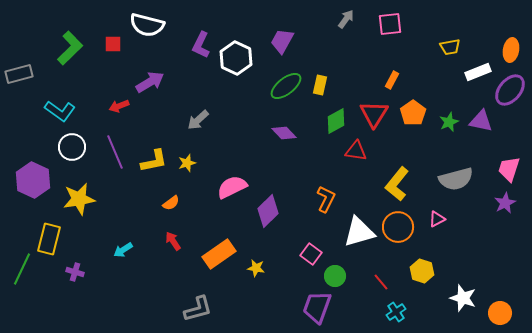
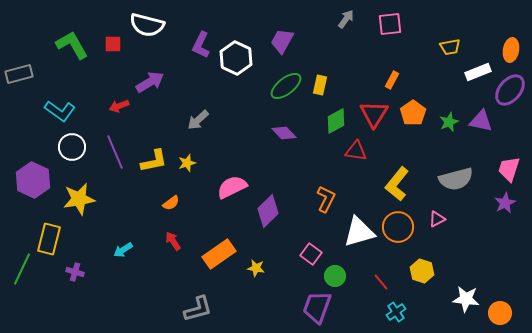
green L-shape at (70, 48): moved 2 px right, 3 px up; rotated 76 degrees counterclockwise
white star at (463, 298): moved 3 px right, 1 px down; rotated 12 degrees counterclockwise
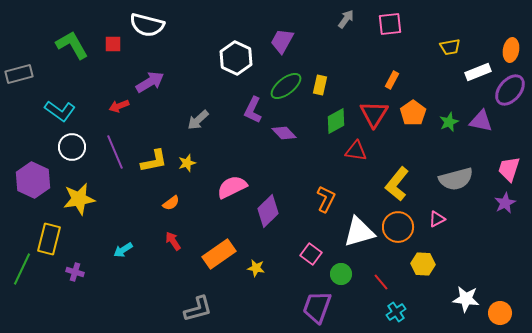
purple L-shape at (201, 45): moved 52 px right, 65 px down
yellow hexagon at (422, 271): moved 1 px right, 7 px up; rotated 15 degrees counterclockwise
green circle at (335, 276): moved 6 px right, 2 px up
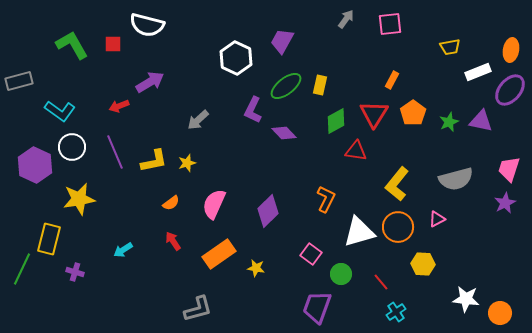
gray rectangle at (19, 74): moved 7 px down
purple hexagon at (33, 180): moved 2 px right, 15 px up
pink semicircle at (232, 187): moved 18 px left, 17 px down; rotated 40 degrees counterclockwise
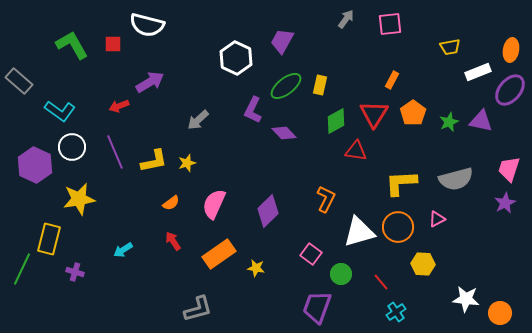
gray rectangle at (19, 81): rotated 56 degrees clockwise
yellow L-shape at (397, 184): moved 4 px right, 1 px up; rotated 48 degrees clockwise
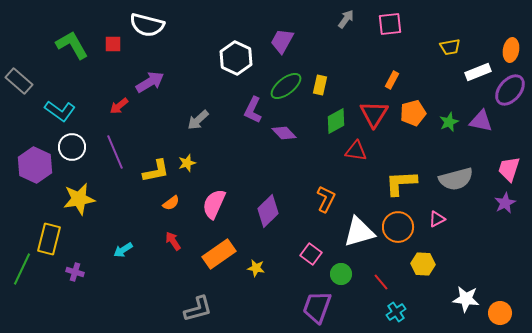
red arrow at (119, 106): rotated 18 degrees counterclockwise
orange pentagon at (413, 113): rotated 20 degrees clockwise
yellow L-shape at (154, 161): moved 2 px right, 10 px down
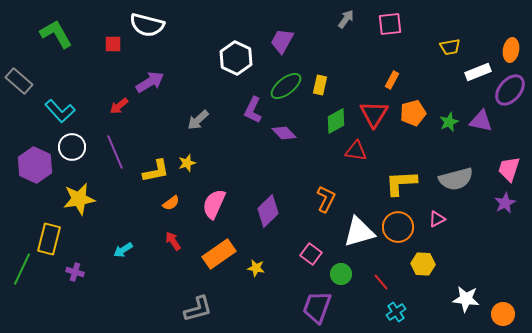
green L-shape at (72, 45): moved 16 px left, 11 px up
cyan L-shape at (60, 111): rotated 12 degrees clockwise
orange circle at (500, 313): moved 3 px right, 1 px down
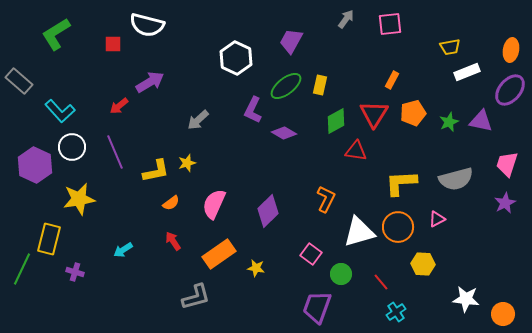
green L-shape at (56, 34): rotated 92 degrees counterclockwise
purple trapezoid at (282, 41): moved 9 px right
white rectangle at (478, 72): moved 11 px left
purple diamond at (284, 133): rotated 15 degrees counterclockwise
pink trapezoid at (509, 169): moved 2 px left, 5 px up
gray L-shape at (198, 309): moved 2 px left, 12 px up
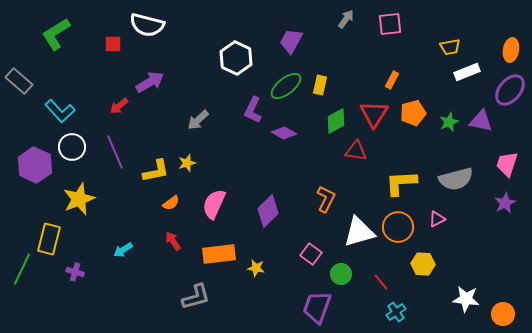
yellow star at (79, 199): rotated 12 degrees counterclockwise
orange rectangle at (219, 254): rotated 28 degrees clockwise
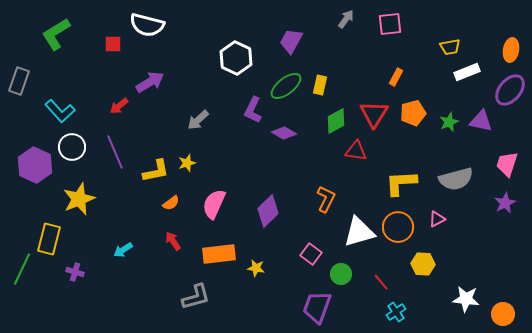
orange rectangle at (392, 80): moved 4 px right, 3 px up
gray rectangle at (19, 81): rotated 68 degrees clockwise
